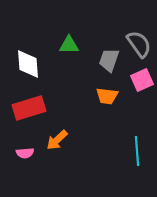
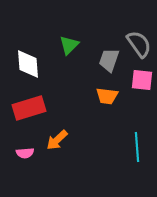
green triangle: rotated 45 degrees counterclockwise
pink square: rotated 30 degrees clockwise
cyan line: moved 4 px up
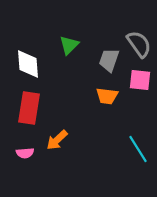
pink square: moved 2 px left
red rectangle: rotated 64 degrees counterclockwise
cyan line: moved 1 px right, 2 px down; rotated 28 degrees counterclockwise
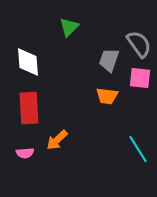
green triangle: moved 18 px up
white diamond: moved 2 px up
pink square: moved 2 px up
red rectangle: rotated 12 degrees counterclockwise
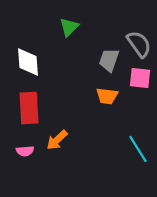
pink semicircle: moved 2 px up
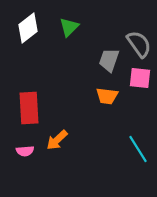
white diamond: moved 34 px up; rotated 56 degrees clockwise
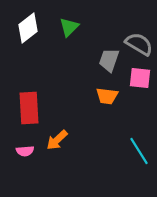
gray semicircle: rotated 24 degrees counterclockwise
cyan line: moved 1 px right, 2 px down
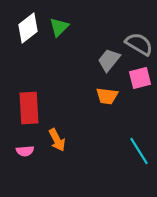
green triangle: moved 10 px left
gray trapezoid: rotated 20 degrees clockwise
pink square: rotated 20 degrees counterclockwise
orange arrow: rotated 75 degrees counterclockwise
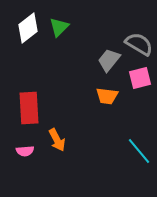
cyan line: rotated 8 degrees counterclockwise
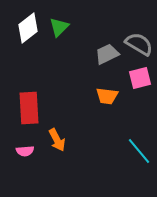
gray trapezoid: moved 2 px left, 6 px up; rotated 25 degrees clockwise
